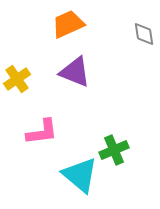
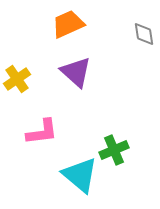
purple triangle: moved 1 px right; rotated 20 degrees clockwise
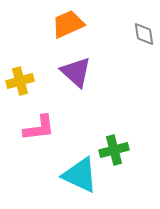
yellow cross: moved 3 px right, 2 px down; rotated 20 degrees clockwise
pink L-shape: moved 3 px left, 4 px up
green cross: rotated 8 degrees clockwise
cyan triangle: rotated 15 degrees counterclockwise
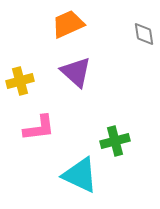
green cross: moved 1 px right, 9 px up
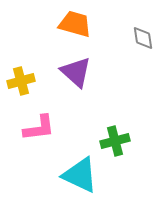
orange trapezoid: moved 7 px right; rotated 40 degrees clockwise
gray diamond: moved 1 px left, 4 px down
yellow cross: moved 1 px right
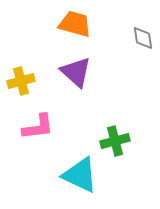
pink L-shape: moved 1 px left, 1 px up
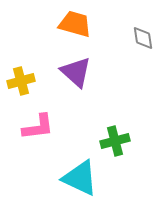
cyan triangle: moved 3 px down
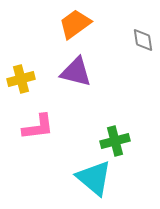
orange trapezoid: rotated 52 degrees counterclockwise
gray diamond: moved 2 px down
purple triangle: rotated 28 degrees counterclockwise
yellow cross: moved 2 px up
cyan triangle: moved 14 px right; rotated 15 degrees clockwise
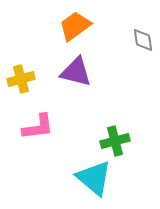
orange trapezoid: moved 2 px down
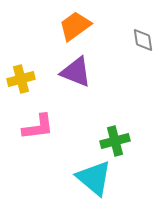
purple triangle: rotated 8 degrees clockwise
